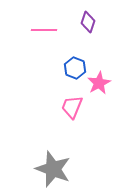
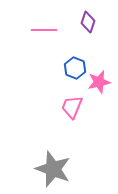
pink star: moved 1 px up; rotated 15 degrees clockwise
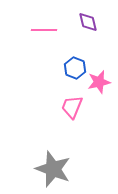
purple diamond: rotated 30 degrees counterclockwise
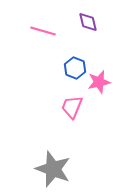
pink line: moved 1 px left, 1 px down; rotated 15 degrees clockwise
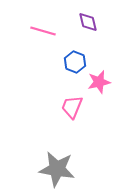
blue hexagon: moved 6 px up
gray star: moved 4 px right; rotated 12 degrees counterclockwise
